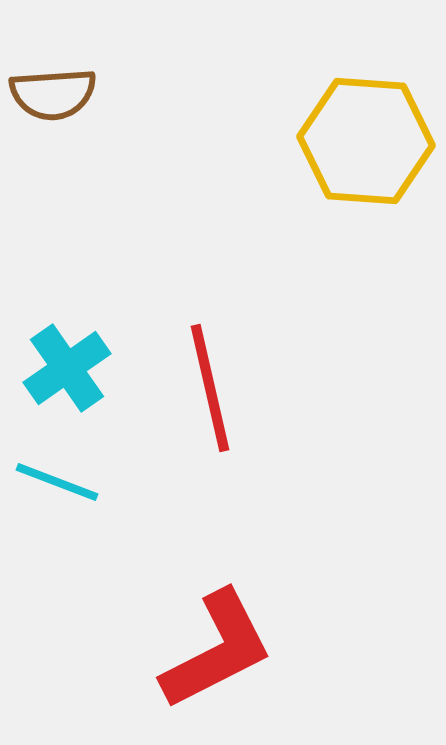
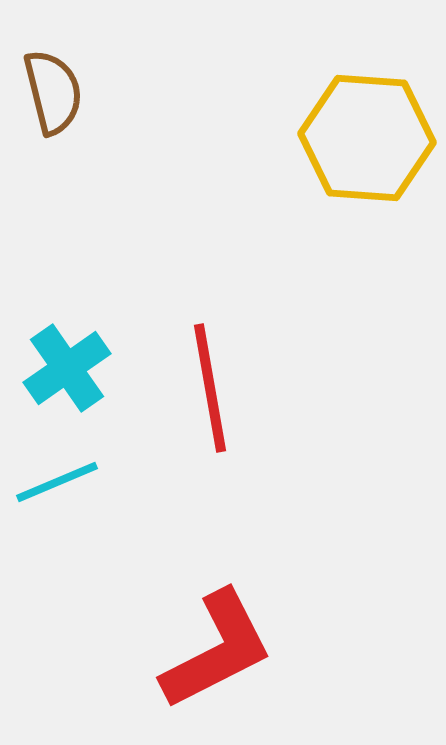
brown semicircle: moved 2 px up; rotated 100 degrees counterclockwise
yellow hexagon: moved 1 px right, 3 px up
red line: rotated 3 degrees clockwise
cyan line: rotated 44 degrees counterclockwise
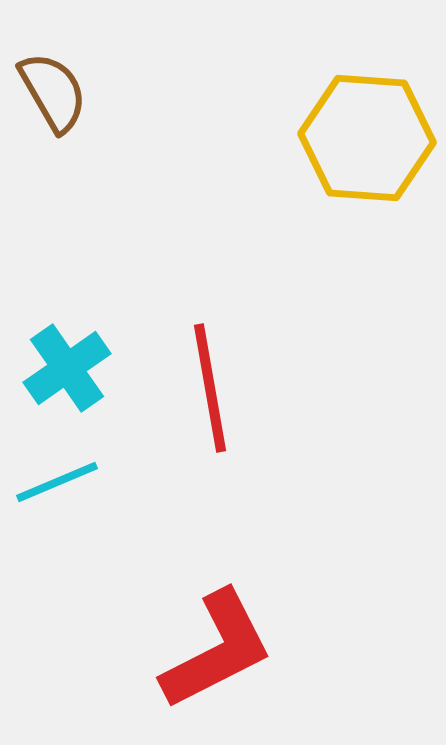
brown semicircle: rotated 16 degrees counterclockwise
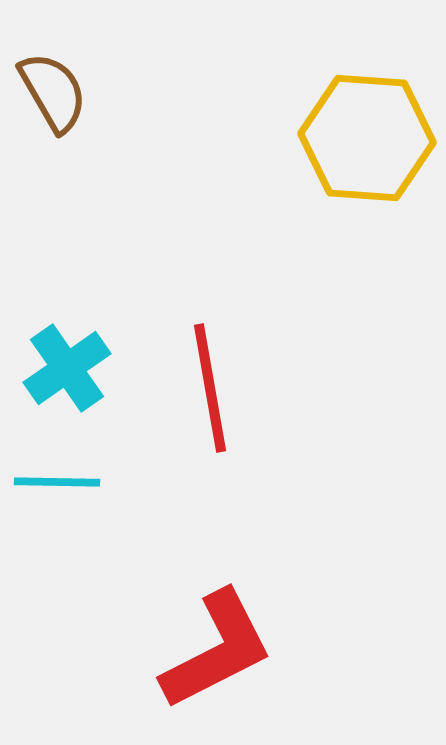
cyan line: rotated 24 degrees clockwise
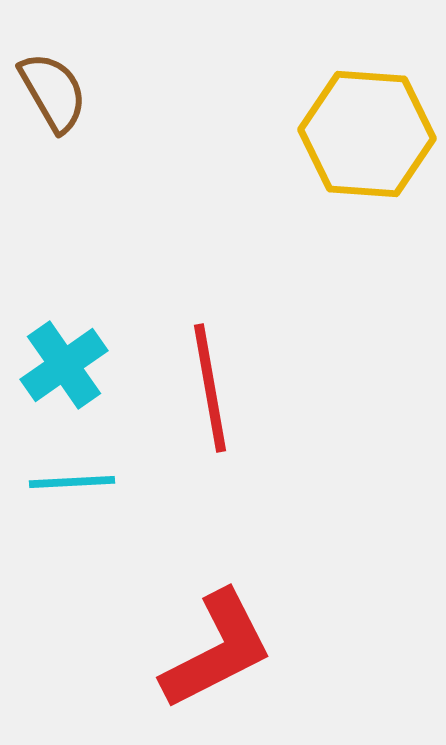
yellow hexagon: moved 4 px up
cyan cross: moved 3 px left, 3 px up
cyan line: moved 15 px right; rotated 4 degrees counterclockwise
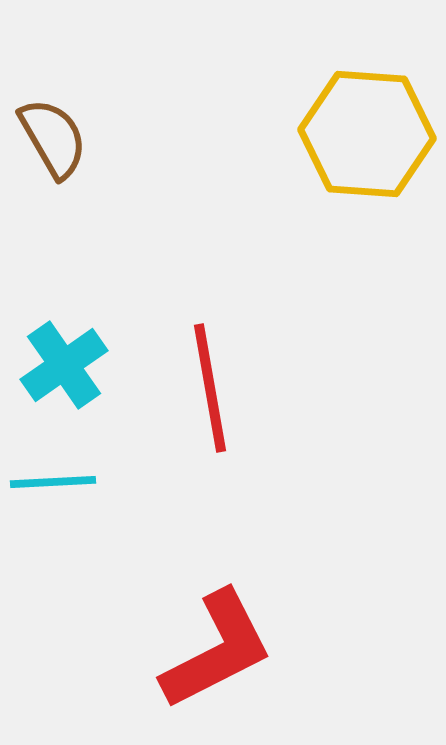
brown semicircle: moved 46 px down
cyan line: moved 19 px left
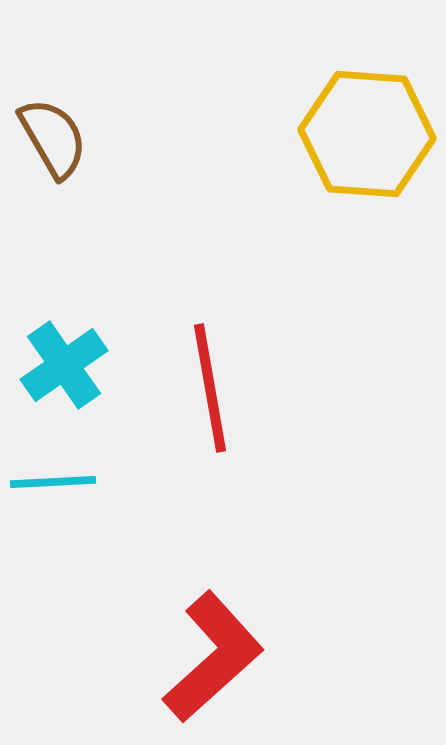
red L-shape: moved 4 px left, 7 px down; rotated 15 degrees counterclockwise
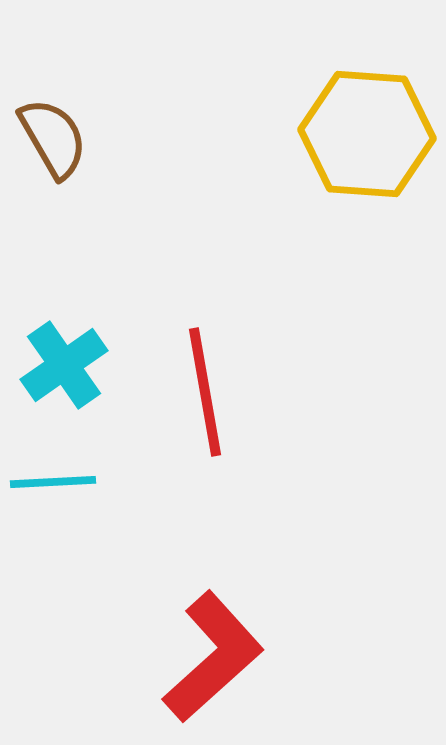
red line: moved 5 px left, 4 px down
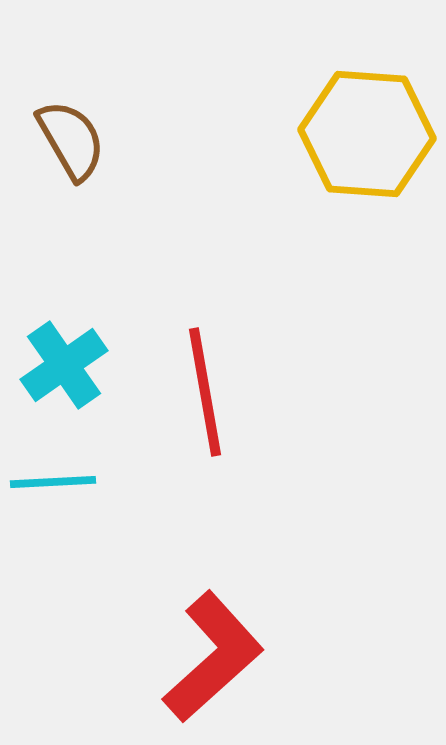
brown semicircle: moved 18 px right, 2 px down
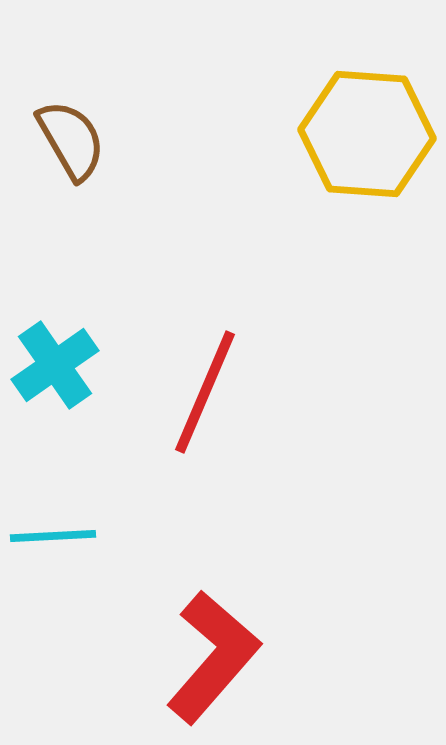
cyan cross: moved 9 px left
red line: rotated 33 degrees clockwise
cyan line: moved 54 px down
red L-shape: rotated 7 degrees counterclockwise
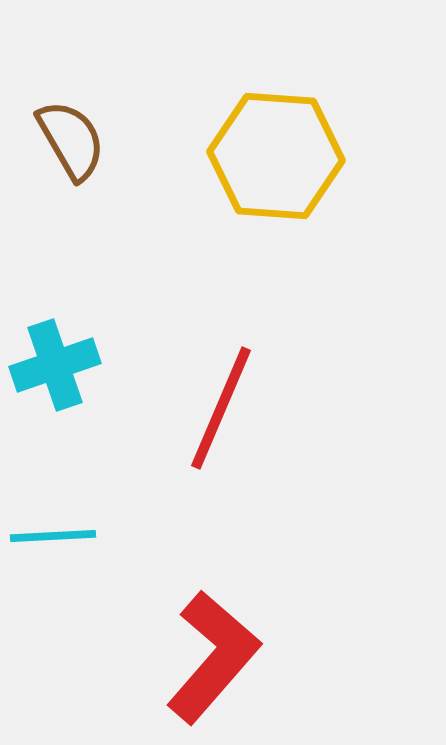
yellow hexagon: moved 91 px left, 22 px down
cyan cross: rotated 16 degrees clockwise
red line: moved 16 px right, 16 px down
